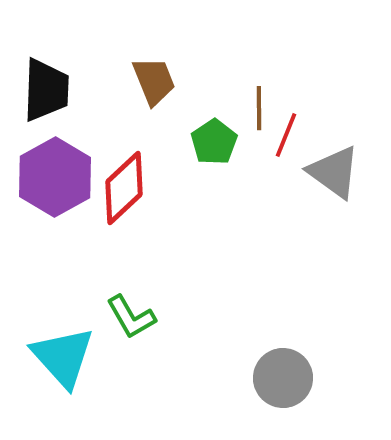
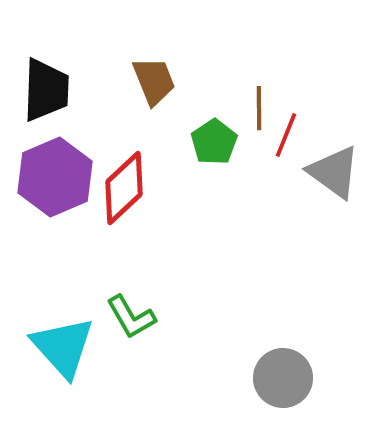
purple hexagon: rotated 6 degrees clockwise
cyan triangle: moved 10 px up
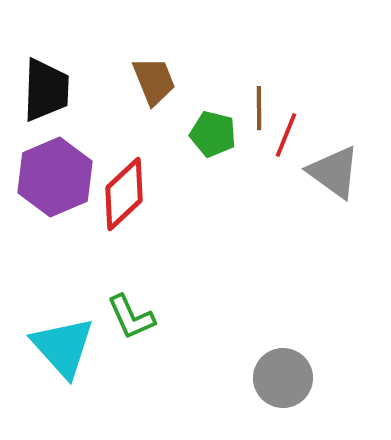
green pentagon: moved 1 px left, 8 px up; rotated 24 degrees counterclockwise
red diamond: moved 6 px down
green L-shape: rotated 6 degrees clockwise
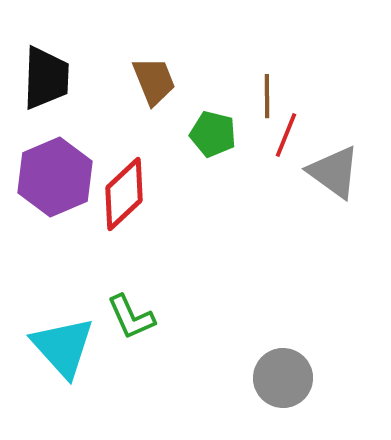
black trapezoid: moved 12 px up
brown line: moved 8 px right, 12 px up
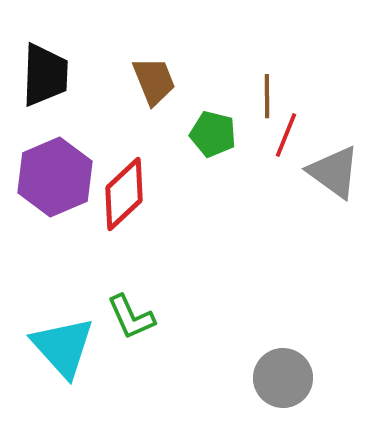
black trapezoid: moved 1 px left, 3 px up
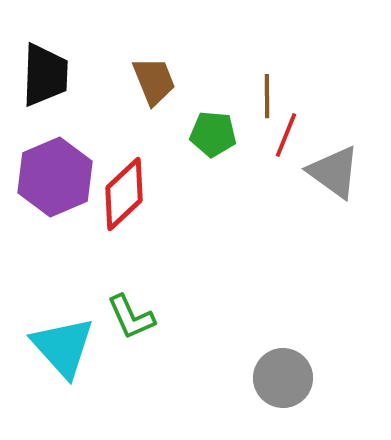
green pentagon: rotated 9 degrees counterclockwise
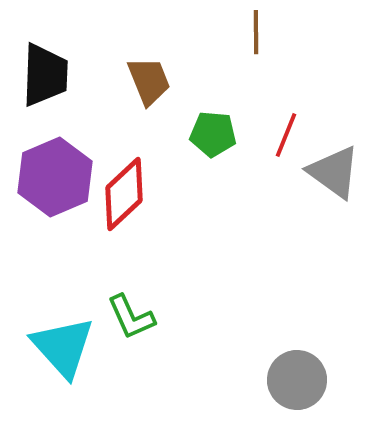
brown trapezoid: moved 5 px left
brown line: moved 11 px left, 64 px up
gray circle: moved 14 px right, 2 px down
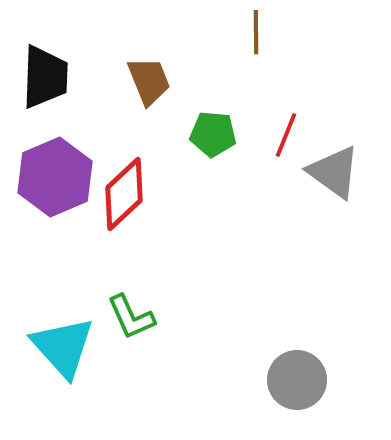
black trapezoid: moved 2 px down
